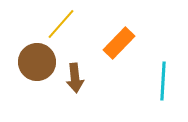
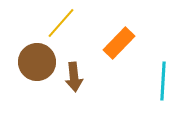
yellow line: moved 1 px up
brown arrow: moved 1 px left, 1 px up
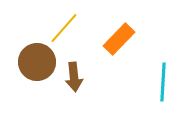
yellow line: moved 3 px right, 5 px down
orange rectangle: moved 4 px up
cyan line: moved 1 px down
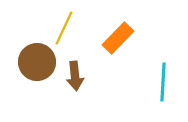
yellow line: rotated 16 degrees counterclockwise
orange rectangle: moved 1 px left, 1 px up
brown arrow: moved 1 px right, 1 px up
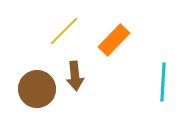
yellow line: moved 3 px down; rotated 20 degrees clockwise
orange rectangle: moved 4 px left, 2 px down
brown circle: moved 27 px down
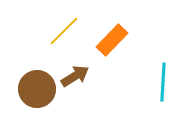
orange rectangle: moved 2 px left
brown arrow: rotated 116 degrees counterclockwise
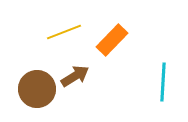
yellow line: moved 1 px down; rotated 24 degrees clockwise
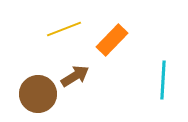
yellow line: moved 3 px up
cyan line: moved 2 px up
brown circle: moved 1 px right, 5 px down
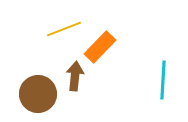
orange rectangle: moved 12 px left, 7 px down
brown arrow: rotated 52 degrees counterclockwise
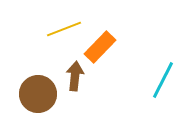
cyan line: rotated 24 degrees clockwise
